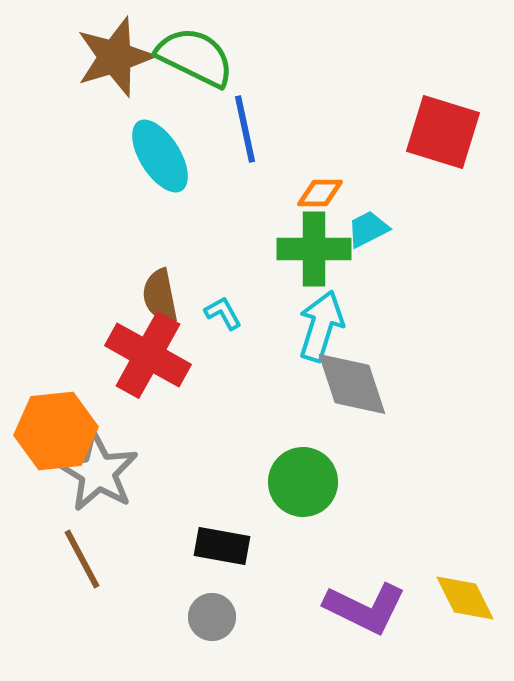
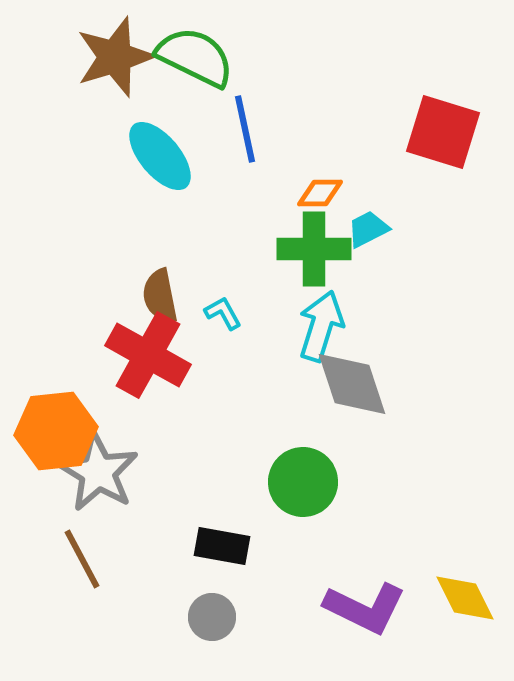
cyan ellipse: rotated 8 degrees counterclockwise
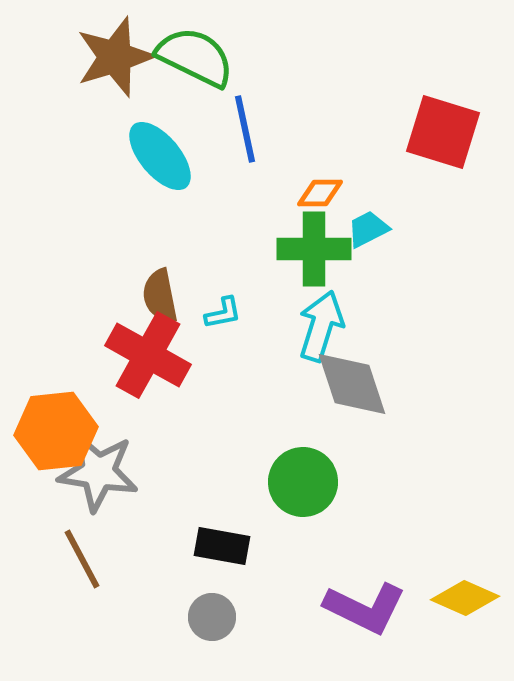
cyan L-shape: rotated 108 degrees clockwise
gray star: rotated 22 degrees counterclockwise
yellow diamond: rotated 40 degrees counterclockwise
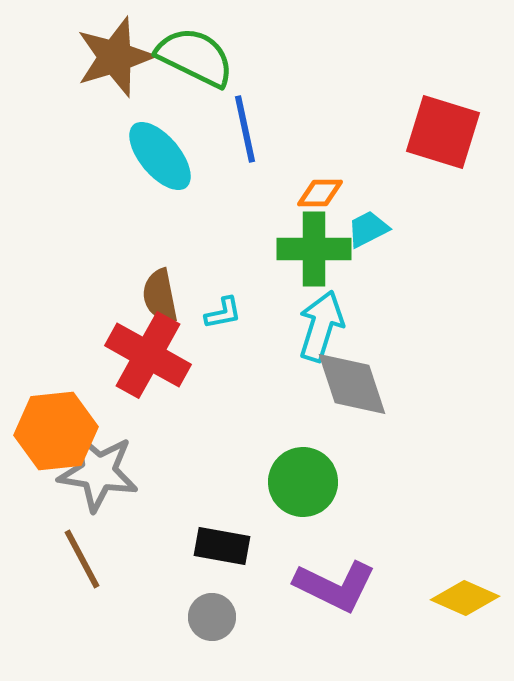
purple L-shape: moved 30 px left, 22 px up
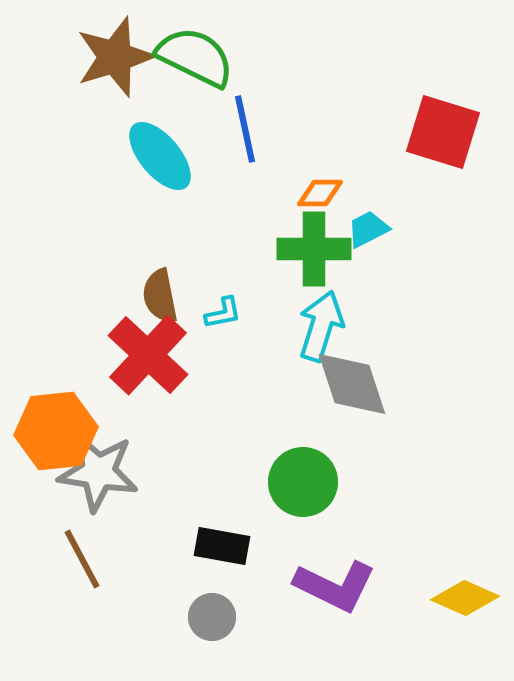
red cross: rotated 14 degrees clockwise
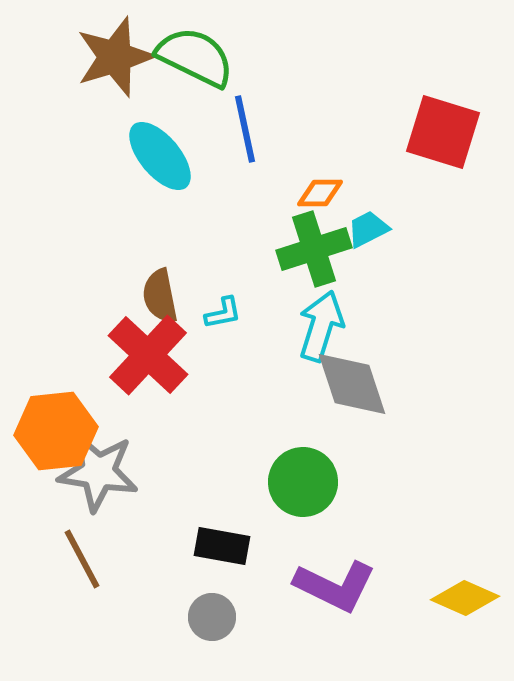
green cross: rotated 18 degrees counterclockwise
